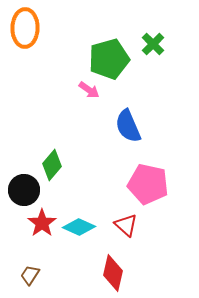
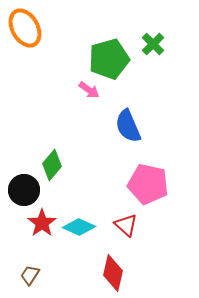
orange ellipse: rotated 30 degrees counterclockwise
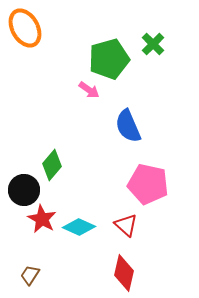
red star: moved 4 px up; rotated 8 degrees counterclockwise
red diamond: moved 11 px right
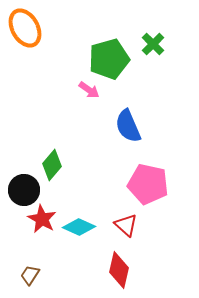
red diamond: moved 5 px left, 3 px up
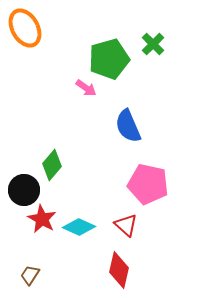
pink arrow: moved 3 px left, 2 px up
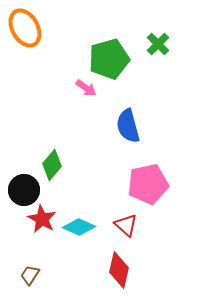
green cross: moved 5 px right
blue semicircle: rotated 8 degrees clockwise
pink pentagon: rotated 24 degrees counterclockwise
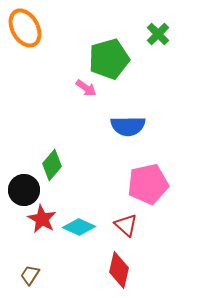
green cross: moved 10 px up
blue semicircle: rotated 76 degrees counterclockwise
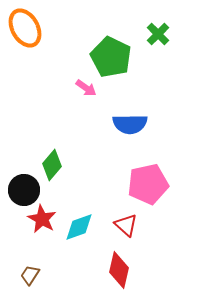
green pentagon: moved 2 px right, 2 px up; rotated 30 degrees counterclockwise
blue semicircle: moved 2 px right, 2 px up
cyan diamond: rotated 44 degrees counterclockwise
